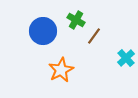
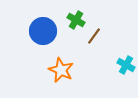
cyan cross: moved 7 px down; rotated 18 degrees counterclockwise
orange star: rotated 20 degrees counterclockwise
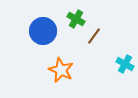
green cross: moved 1 px up
cyan cross: moved 1 px left, 1 px up
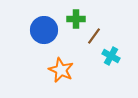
green cross: rotated 30 degrees counterclockwise
blue circle: moved 1 px right, 1 px up
cyan cross: moved 14 px left, 8 px up
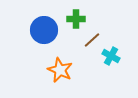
brown line: moved 2 px left, 4 px down; rotated 12 degrees clockwise
orange star: moved 1 px left
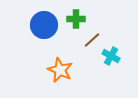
blue circle: moved 5 px up
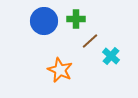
blue circle: moved 4 px up
brown line: moved 2 px left, 1 px down
cyan cross: rotated 12 degrees clockwise
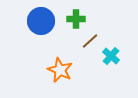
blue circle: moved 3 px left
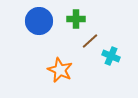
blue circle: moved 2 px left
cyan cross: rotated 18 degrees counterclockwise
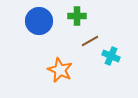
green cross: moved 1 px right, 3 px up
brown line: rotated 12 degrees clockwise
